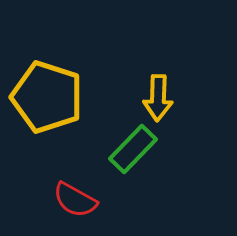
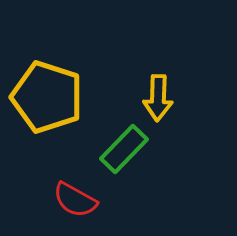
green rectangle: moved 9 px left
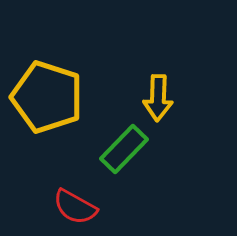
red semicircle: moved 7 px down
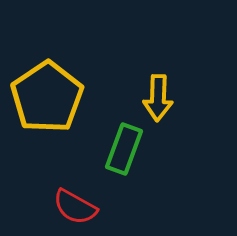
yellow pentagon: rotated 20 degrees clockwise
green rectangle: rotated 24 degrees counterclockwise
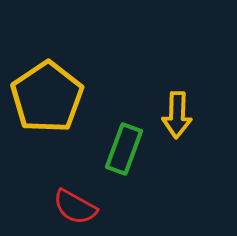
yellow arrow: moved 19 px right, 17 px down
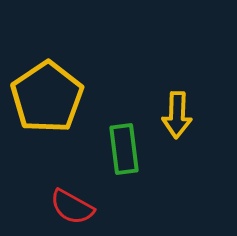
green rectangle: rotated 27 degrees counterclockwise
red semicircle: moved 3 px left
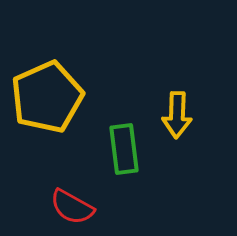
yellow pentagon: rotated 10 degrees clockwise
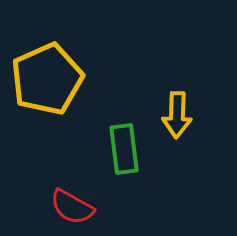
yellow pentagon: moved 18 px up
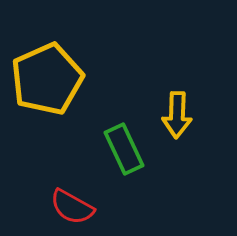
green rectangle: rotated 18 degrees counterclockwise
